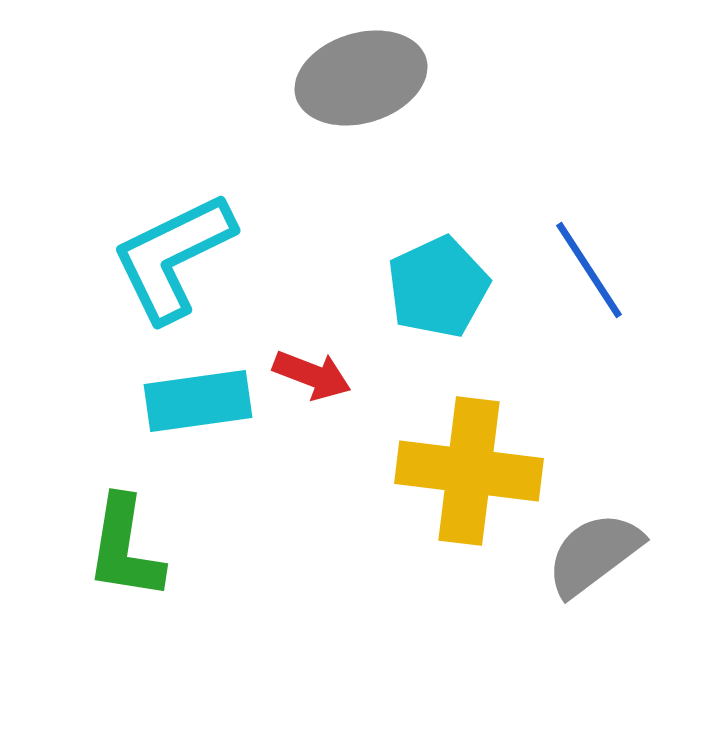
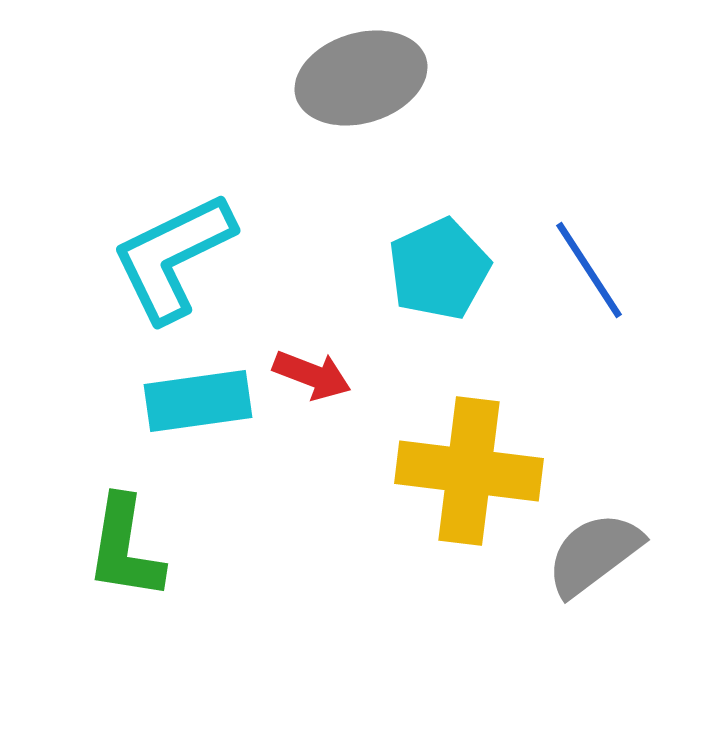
cyan pentagon: moved 1 px right, 18 px up
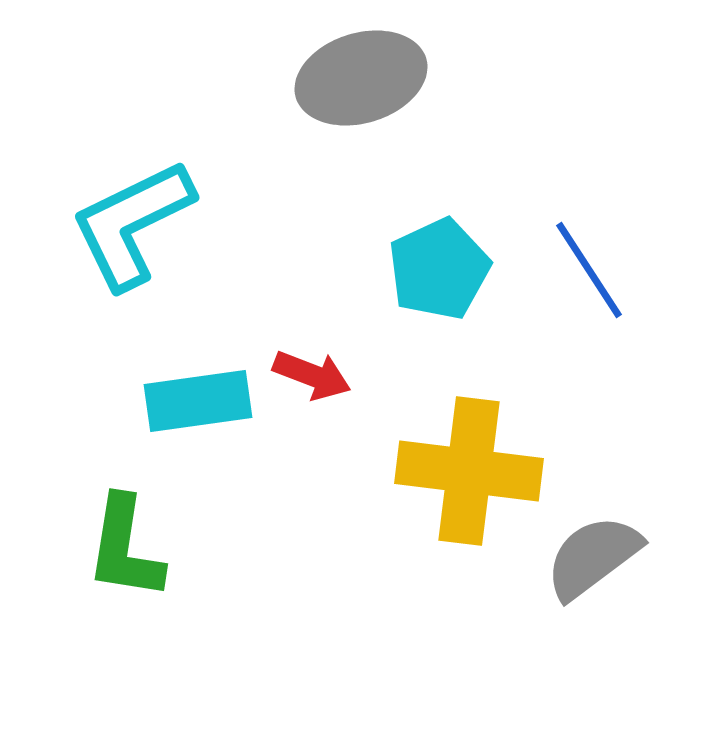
cyan L-shape: moved 41 px left, 33 px up
gray semicircle: moved 1 px left, 3 px down
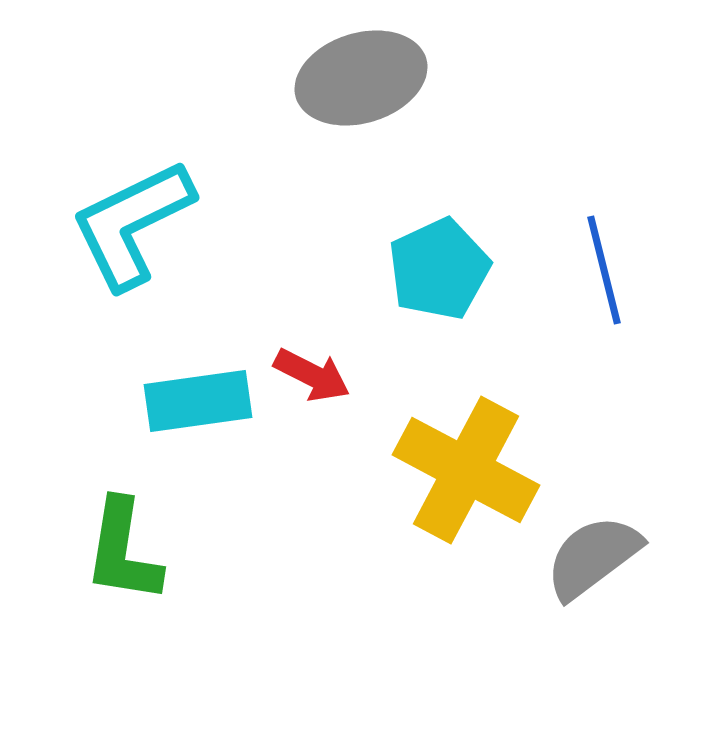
blue line: moved 15 px right; rotated 19 degrees clockwise
red arrow: rotated 6 degrees clockwise
yellow cross: moved 3 px left, 1 px up; rotated 21 degrees clockwise
green L-shape: moved 2 px left, 3 px down
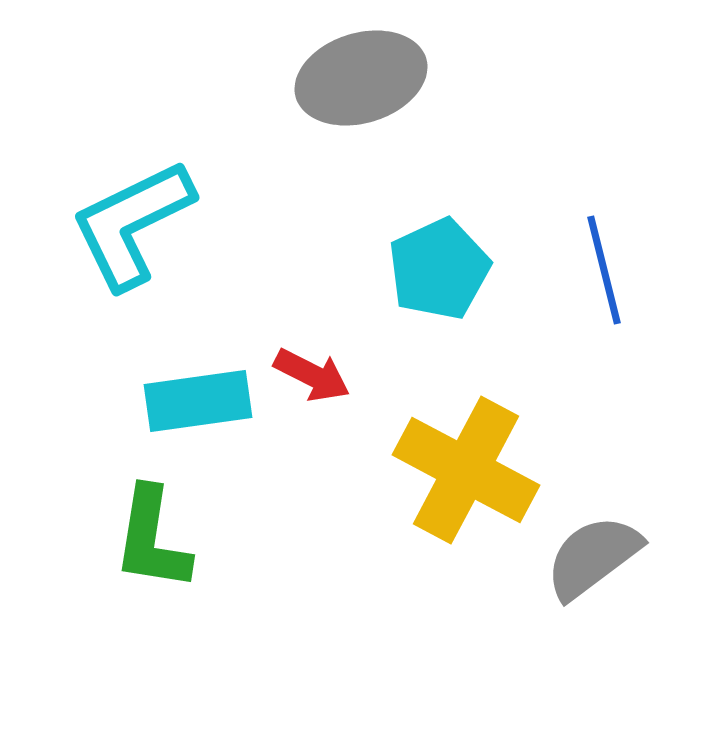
green L-shape: moved 29 px right, 12 px up
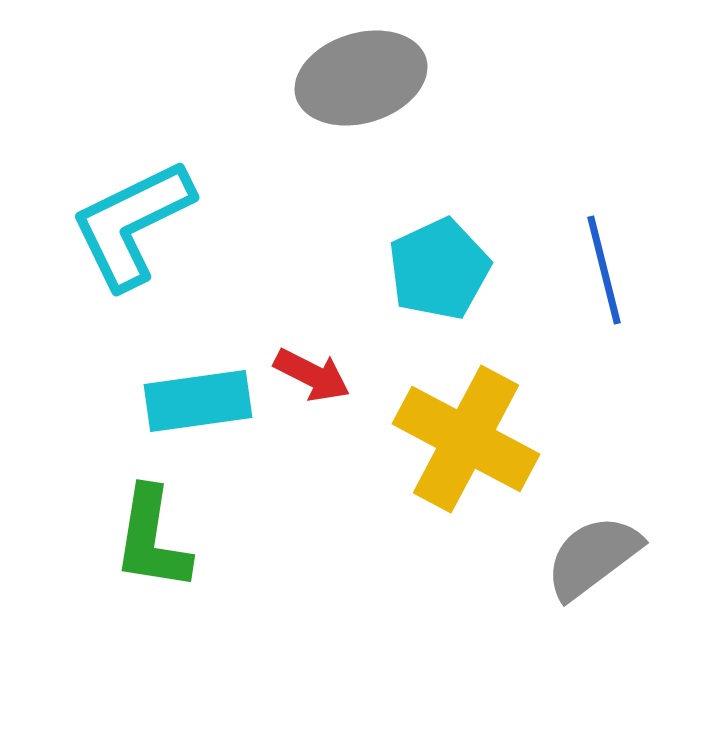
yellow cross: moved 31 px up
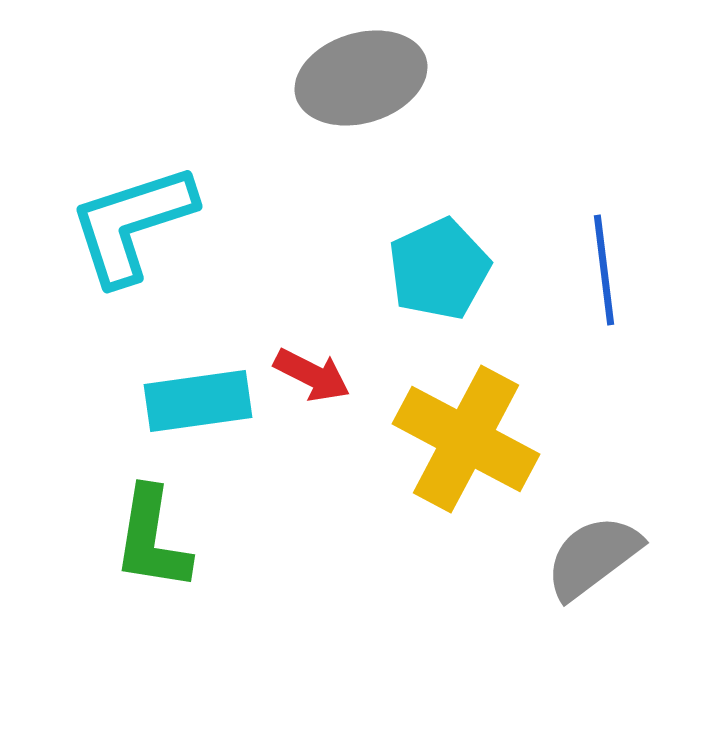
cyan L-shape: rotated 8 degrees clockwise
blue line: rotated 7 degrees clockwise
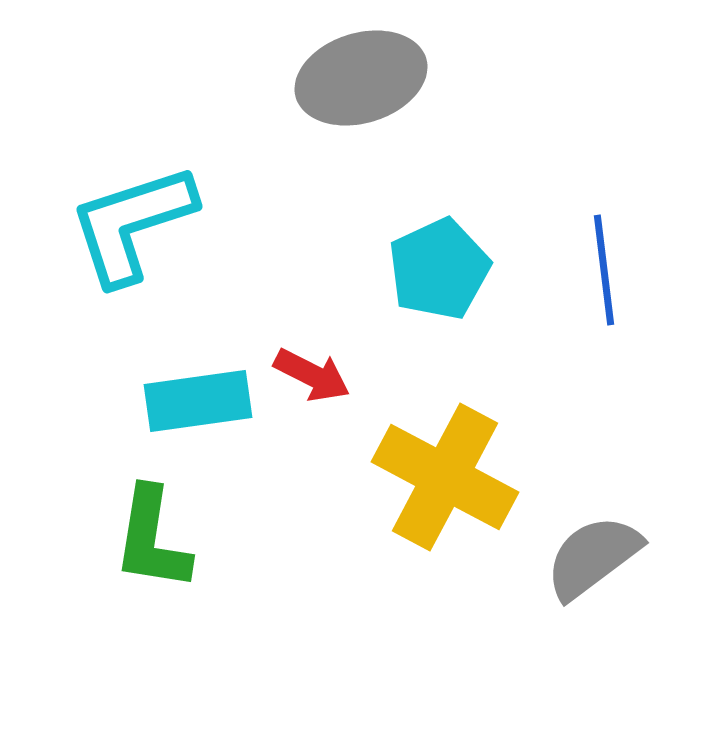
yellow cross: moved 21 px left, 38 px down
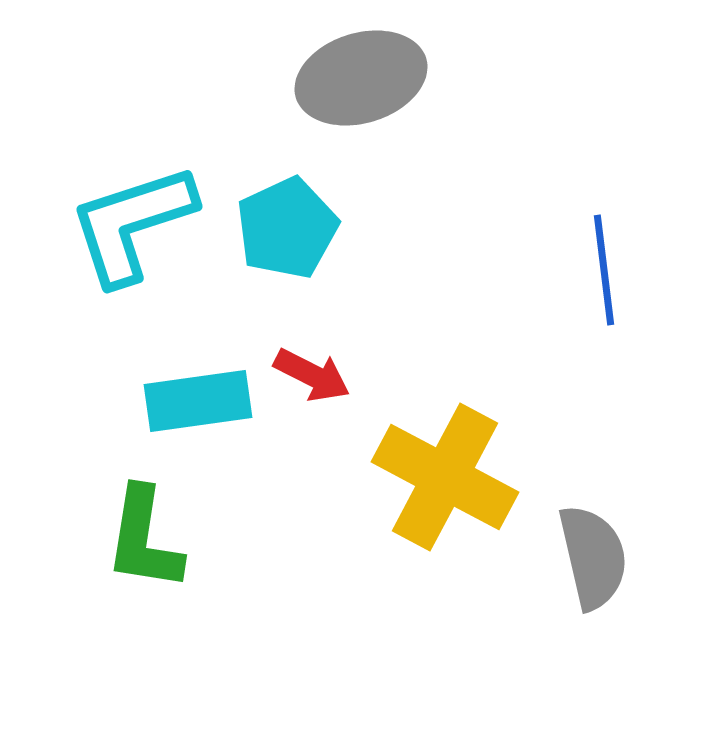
cyan pentagon: moved 152 px left, 41 px up
green L-shape: moved 8 px left
gray semicircle: rotated 114 degrees clockwise
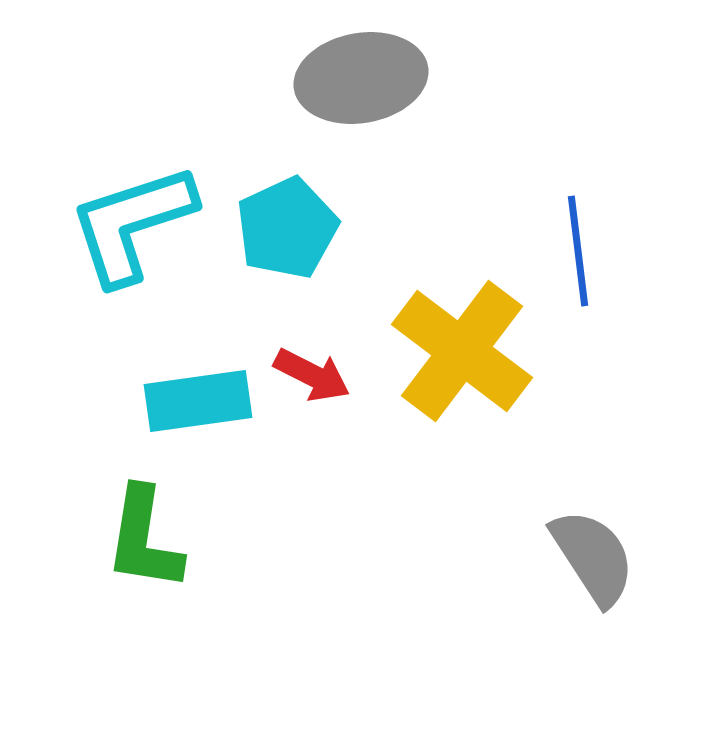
gray ellipse: rotated 7 degrees clockwise
blue line: moved 26 px left, 19 px up
yellow cross: moved 17 px right, 126 px up; rotated 9 degrees clockwise
gray semicircle: rotated 20 degrees counterclockwise
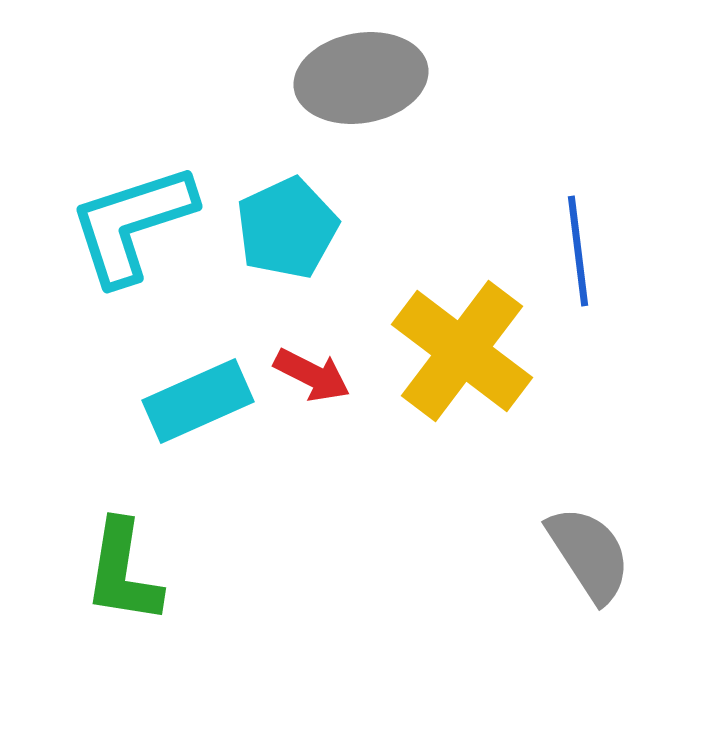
cyan rectangle: rotated 16 degrees counterclockwise
green L-shape: moved 21 px left, 33 px down
gray semicircle: moved 4 px left, 3 px up
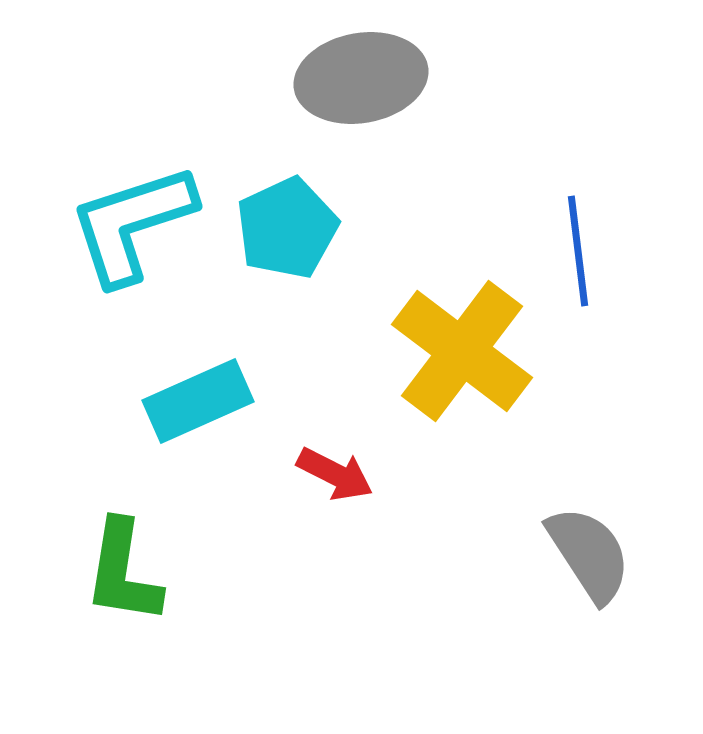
red arrow: moved 23 px right, 99 px down
